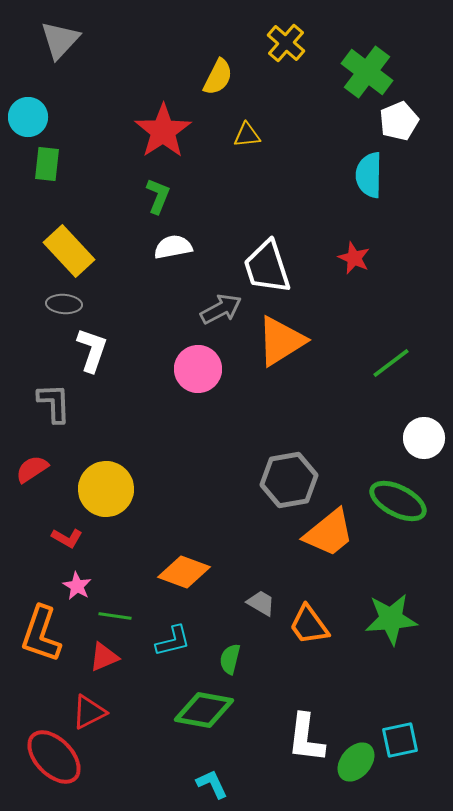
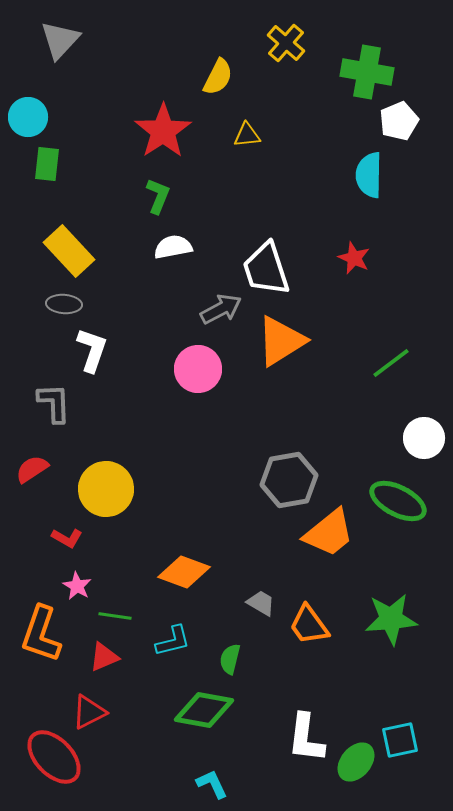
green cross at (367, 72): rotated 27 degrees counterclockwise
white trapezoid at (267, 267): moved 1 px left, 2 px down
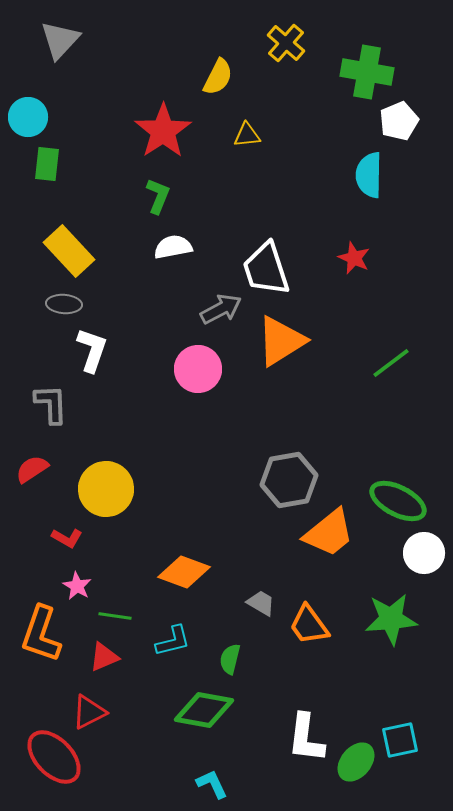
gray L-shape at (54, 403): moved 3 px left, 1 px down
white circle at (424, 438): moved 115 px down
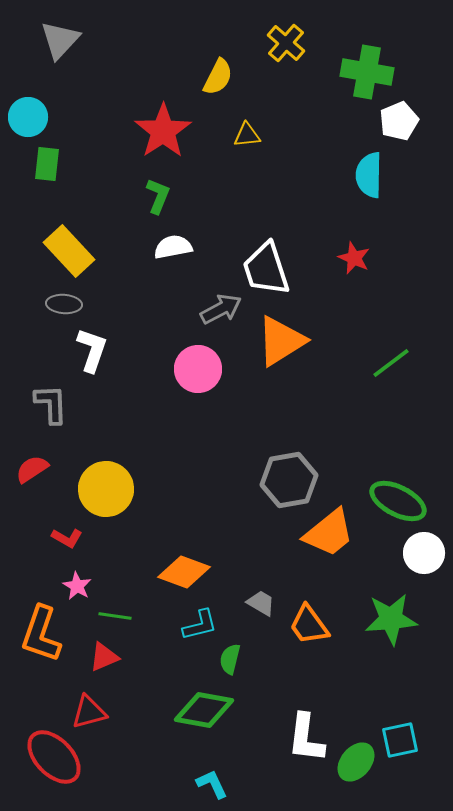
cyan L-shape at (173, 641): moved 27 px right, 16 px up
red triangle at (89, 712): rotated 12 degrees clockwise
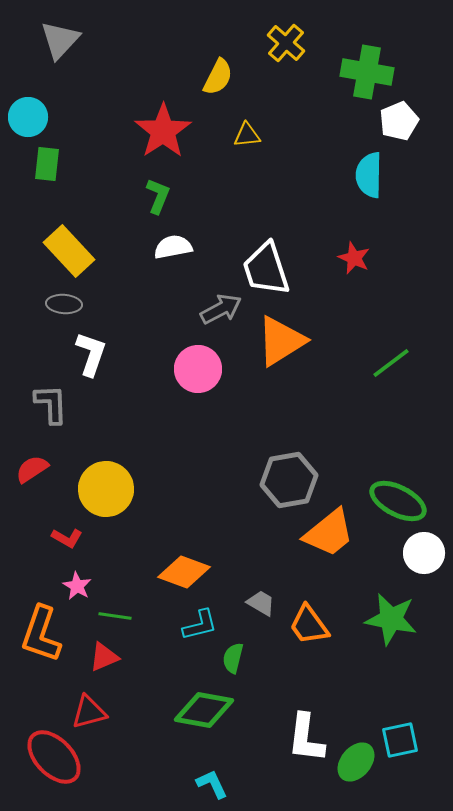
white L-shape at (92, 350): moved 1 px left, 4 px down
green star at (391, 619): rotated 16 degrees clockwise
green semicircle at (230, 659): moved 3 px right, 1 px up
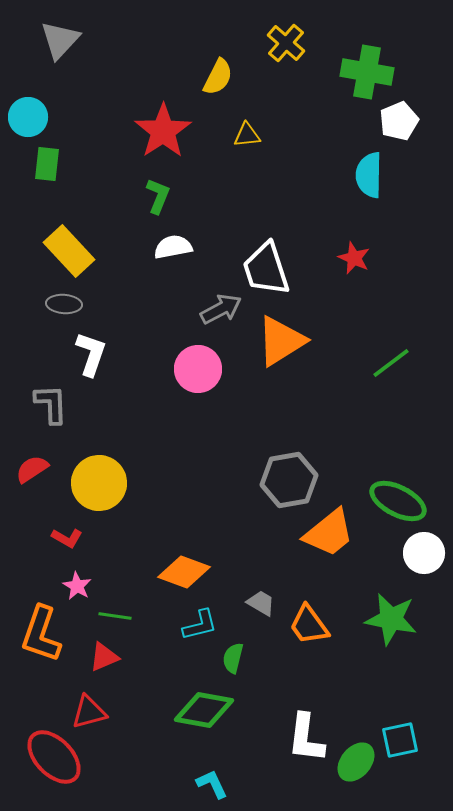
yellow circle at (106, 489): moved 7 px left, 6 px up
